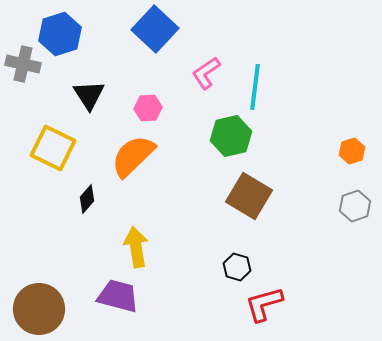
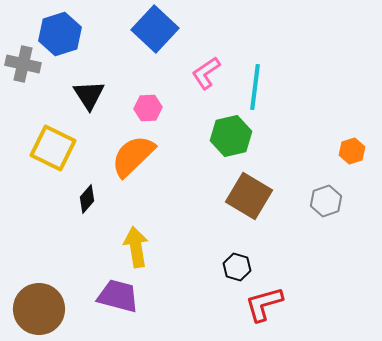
gray hexagon: moved 29 px left, 5 px up
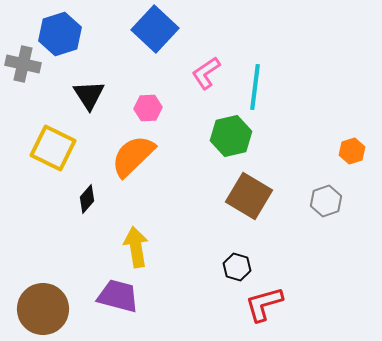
brown circle: moved 4 px right
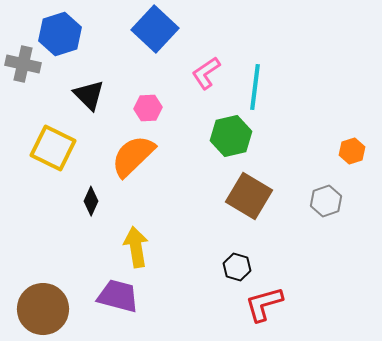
black triangle: rotated 12 degrees counterclockwise
black diamond: moved 4 px right, 2 px down; rotated 16 degrees counterclockwise
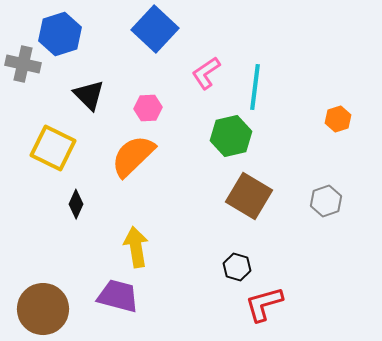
orange hexagon: moved 14 px left, 32 px up
black diamond: moved 15 px left, 3 px down
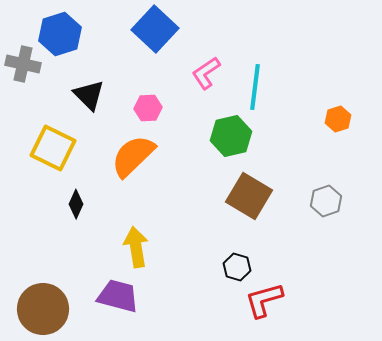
red L-shape: moved 4 px up
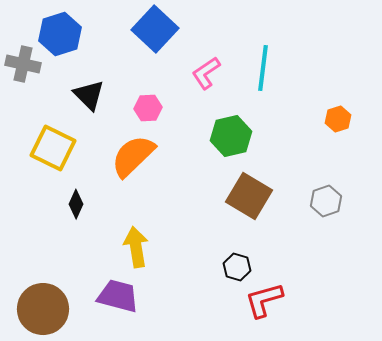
cyan line: moved 8 px right, 19 px up
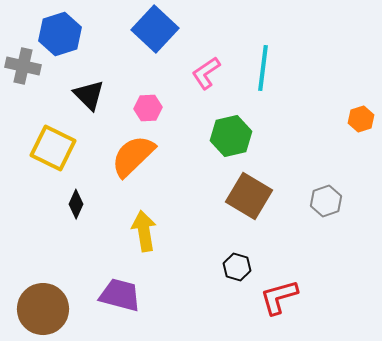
gray cross: moved 2 px down
orange hexagon: moved 23 px right
yellow arrow: moved 8 px right, 16 px up
purple trapezoid: moved 2 px right, 1 px up
red L-shape: moved 15 px right, 3 px up
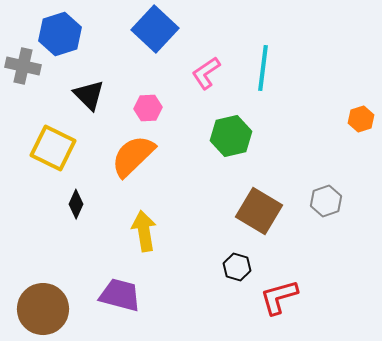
brown square: moved 10 px right, 15 px down
